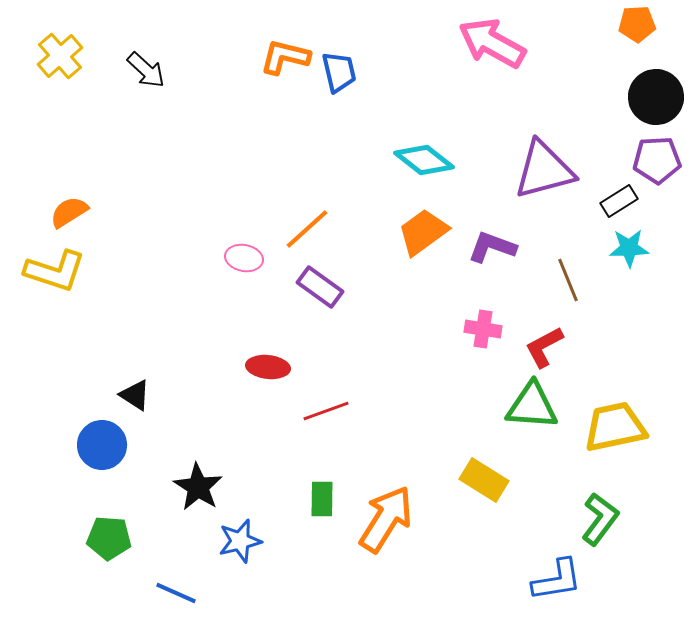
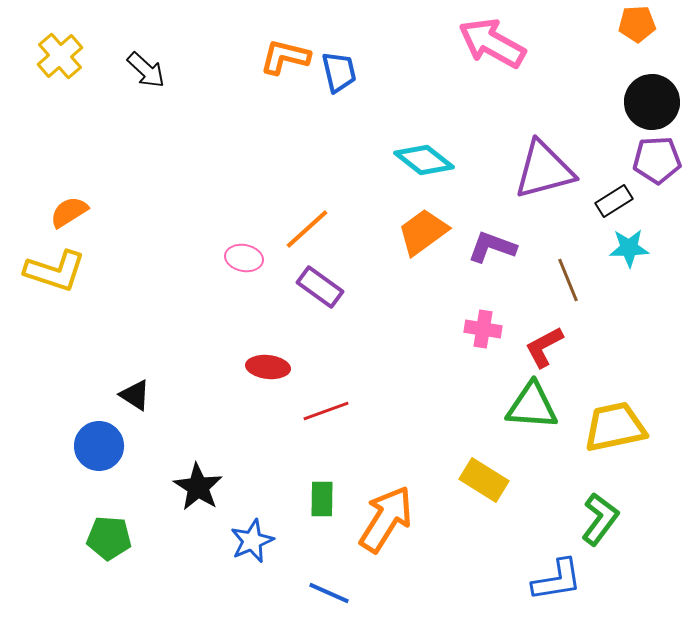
black circle: moved 4 px left, 5 px down
black rectangle: moved 5 px left
blue circle: moved 3 px left, 1 px down
blue star: moved 12 px right; rotated 9 degrees counterclockwise
blue line: moved 153 px right
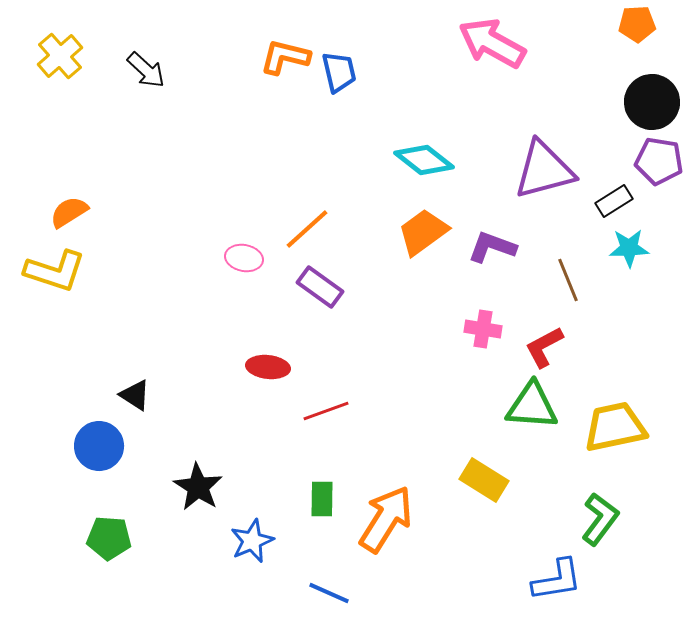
purple pentagon: moved 2 px right, 1 px down; rotated 12 degrees clockwise
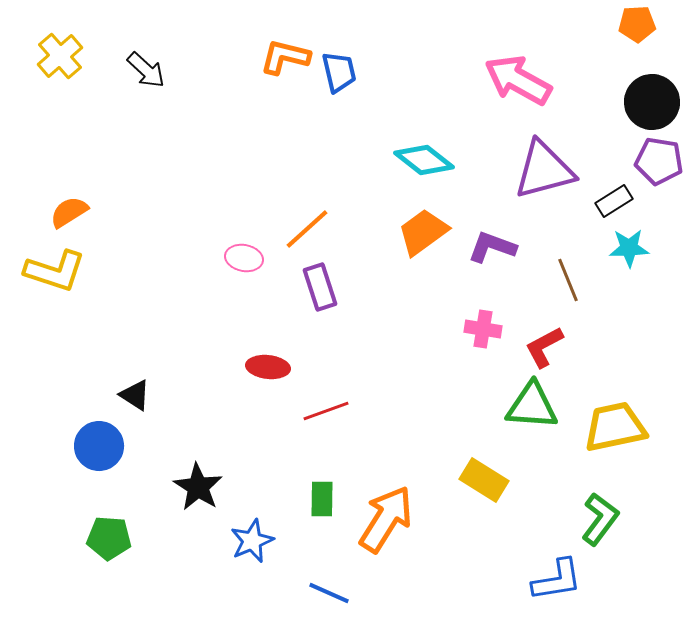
pink arrow: moved 26 px right, 37 px down
purple rectangle: rotated 36 degrees clockwise
